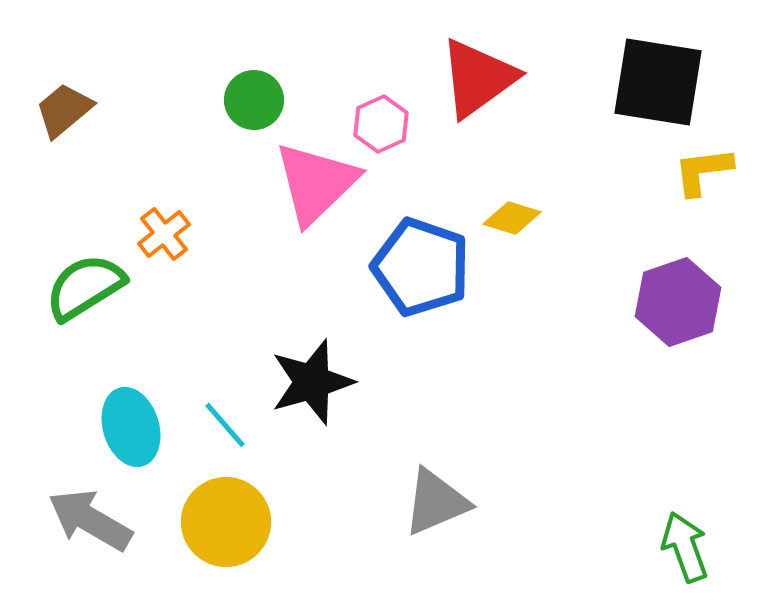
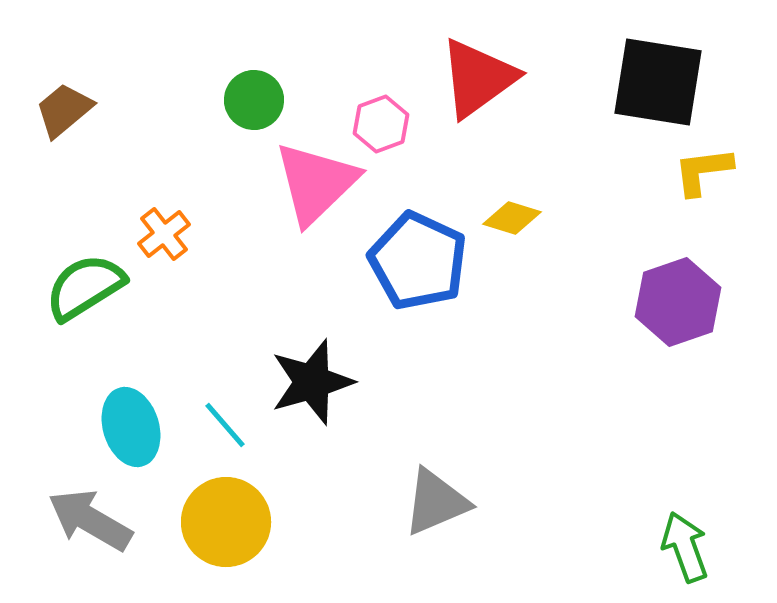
pink hexagon: rotated 4 degrees clockwise
blue pentagon: moved 3 px left, 6 px up; rotated 6 degrees clockwise
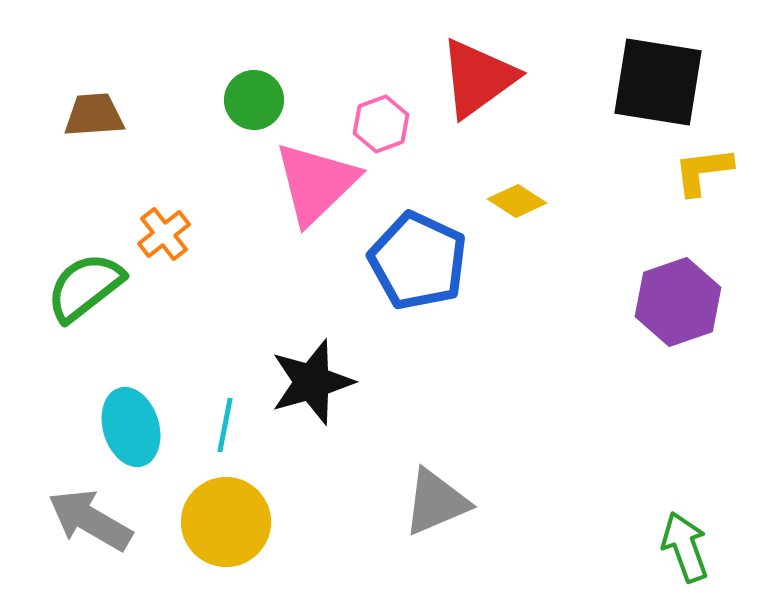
brown trapezoid: moved 30 px right, 5 px down; rotated 36 degrees clockwise
yellow diamond: moved 5 px right, 17 px up; rotated 16 degrees clockwise
green semicircle: rotated 6 degrees counterclockwise
cyan line: rotated 52 degrees clockwise
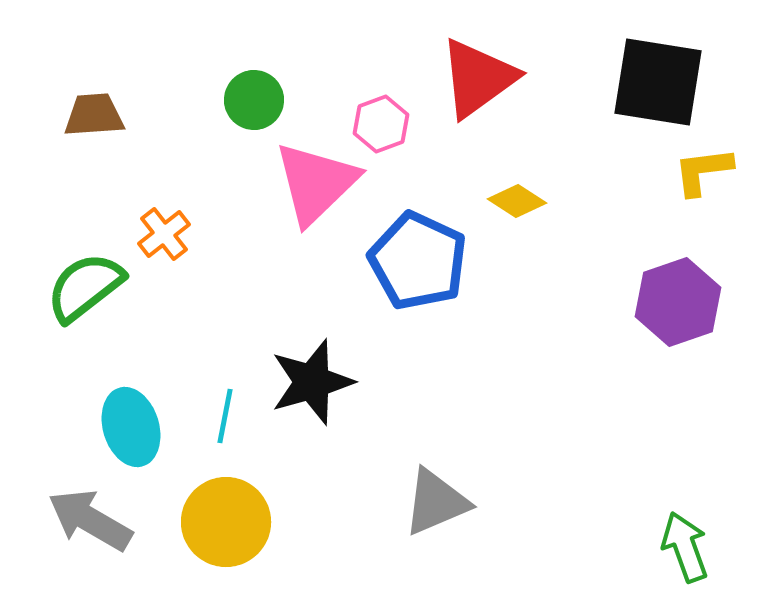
cyan line: moved 9 px up
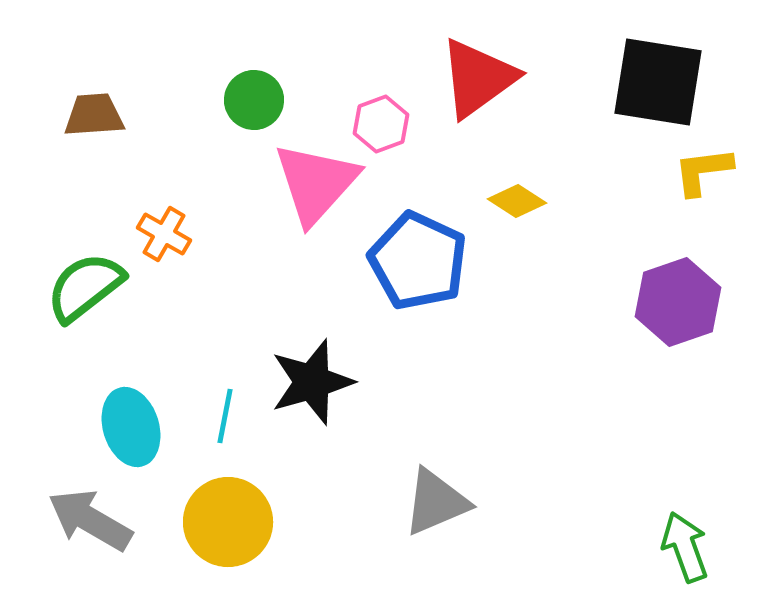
pink triangle: rotated 4 degrees counterclockwise
orange cross: rotated 22 degrees counterclockwise
yellow circle: moved 2 px right
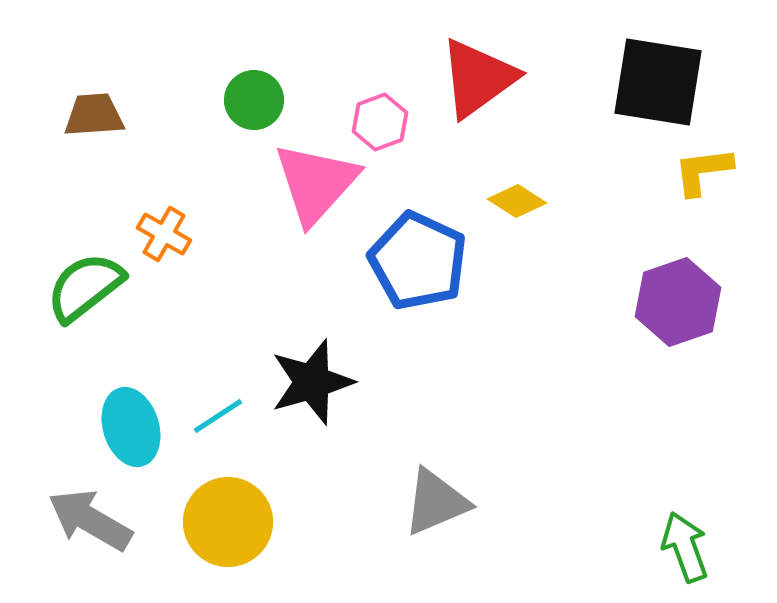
pink hexagon: moved 1 px left, 2 px up
cyan line: moved 7 px left; rotated 46 degrees clockwise
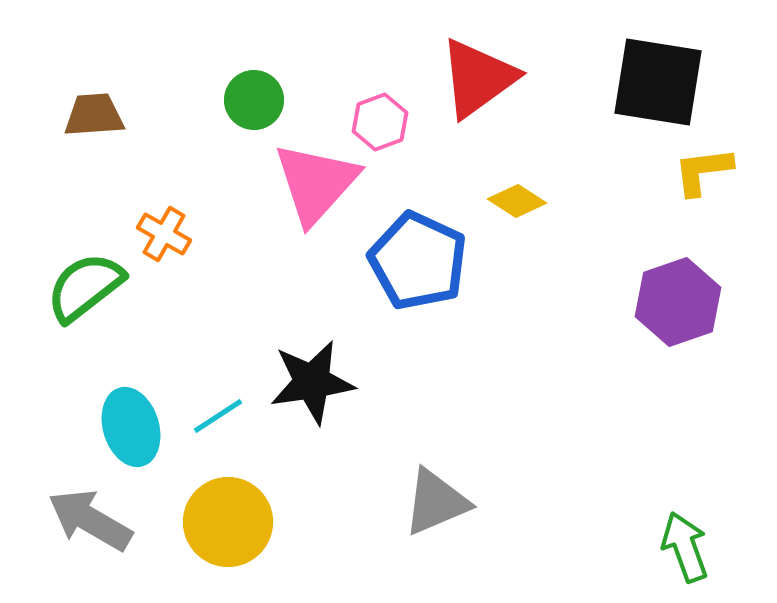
black star: rotated 8 degrees clockwise
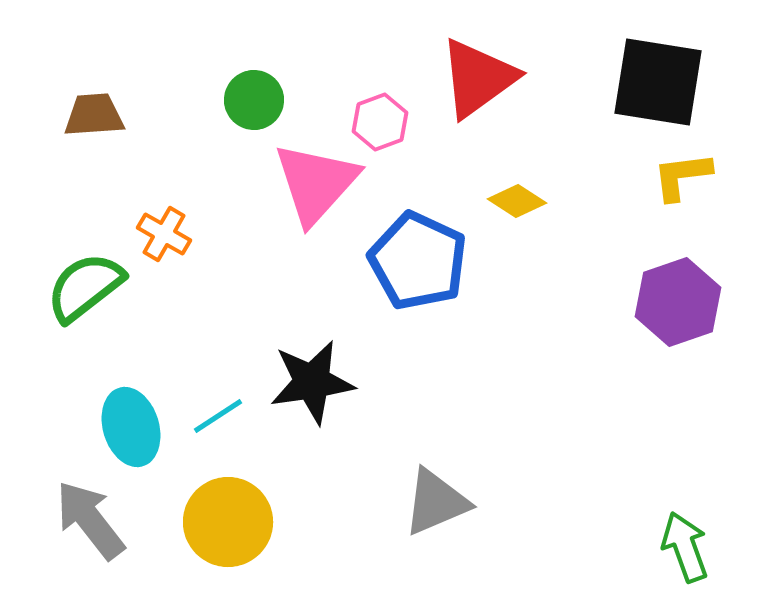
yellow L-shape: moved 21 px left, 5 px down
gray arrow: rotated 22 degrees clockwise
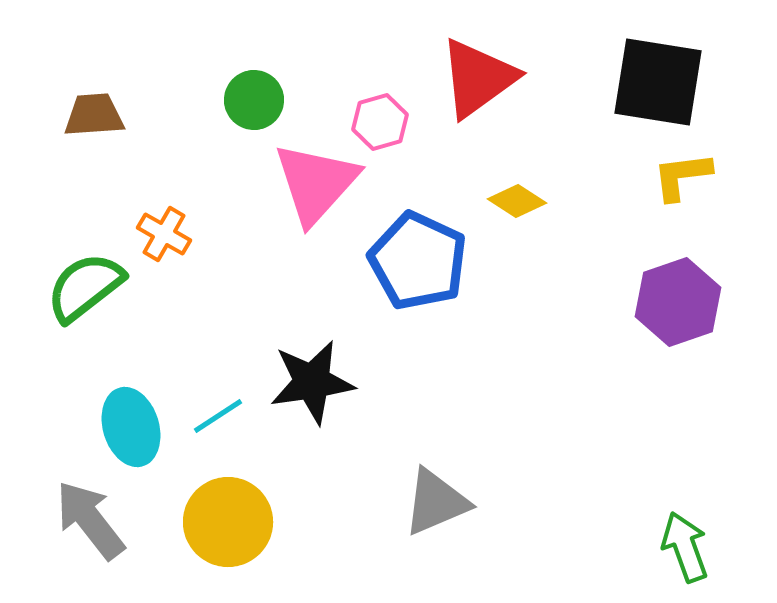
pink hexagon: rotated 4 degrees clockwise
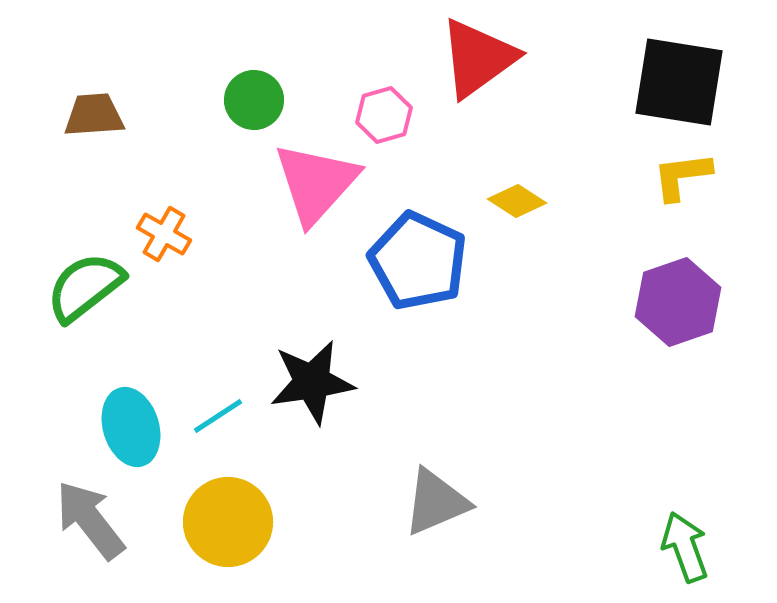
red triangle: moved 20 px up
black square: moved 21 px right
pink hexagon: moved 4 px right, 7 px up
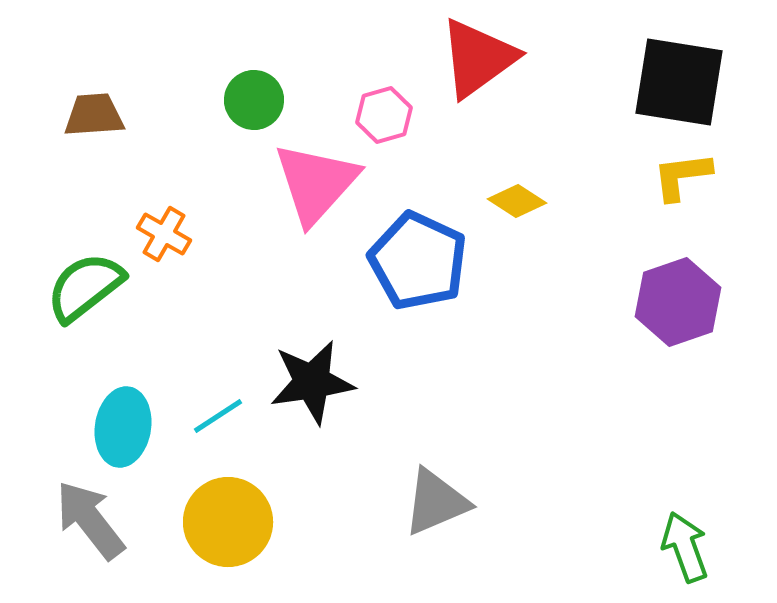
cyan ellipse: moved 8 px left; rotated 26 degrees clockwise
